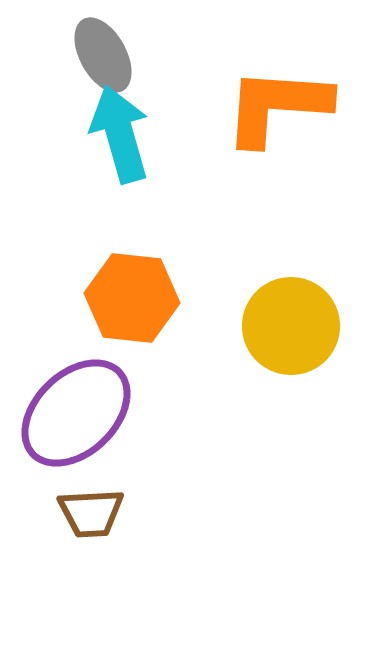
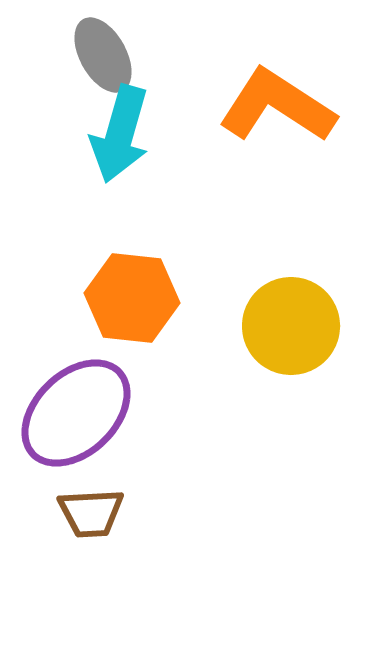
orange L-shape: rotated 29 degrees clockwise
cyan arrow: rotated 148 degrees counterclockwise
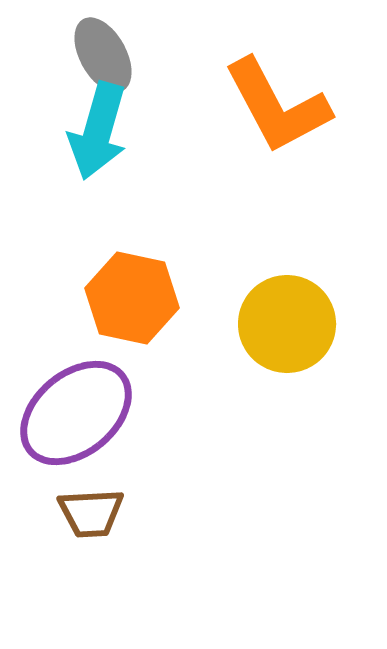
orange L-shape: rotated 151 degrees counterclockwise
cyan arrow: moved 22 px left, 3 px up
orange hexagon: rotated 6 degrees clockwise
yellow circle: moved 4 px left, 2 px up
purple ellipse: rotated 4 degrees clockwise
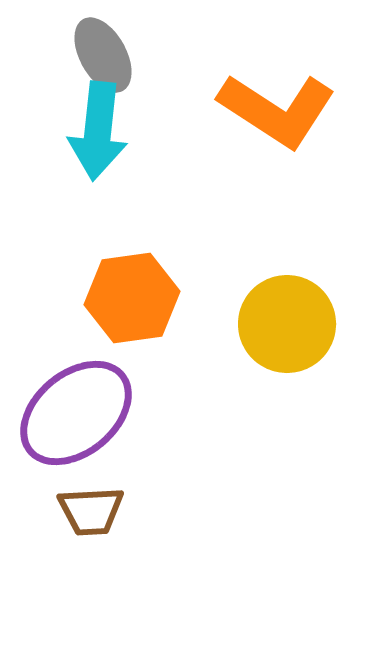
orange L-shape: moved 4 px down; rotated 29 degrees counterclockwise
cyan arrow: rotated 10 degrees counterclockwise
orange hexagon: rotated 20 degrees counterclockwise
brown trapezoid: moved 2 px up
